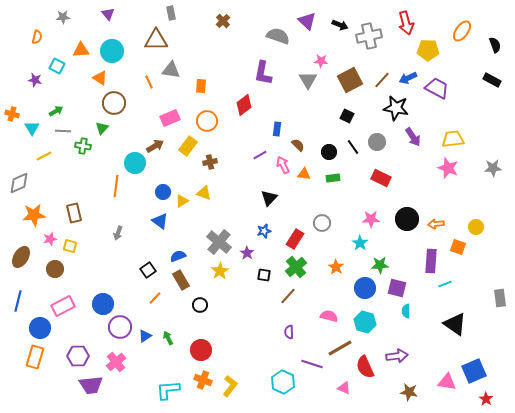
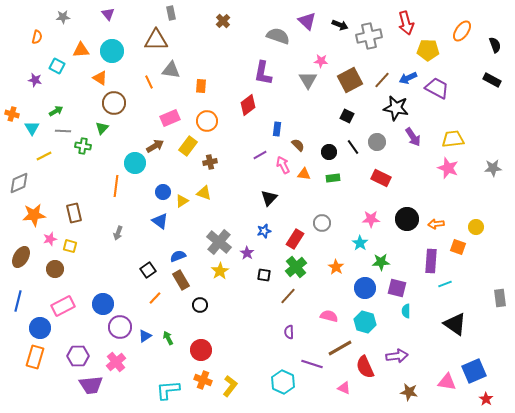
red diamond at (244, 105): moved 4 px right
green star at (380, 265): moved 1 px right, 3 px up
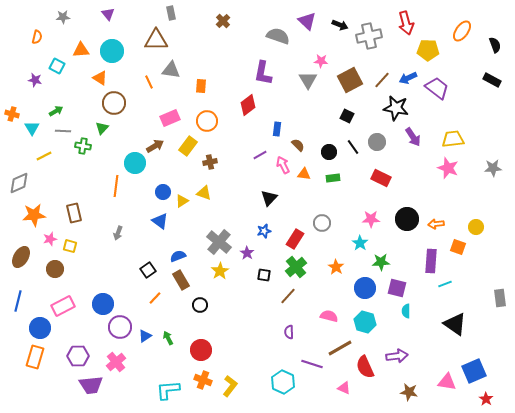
purple trapezoid at (437, 88): rotated 10 degrees clockwise
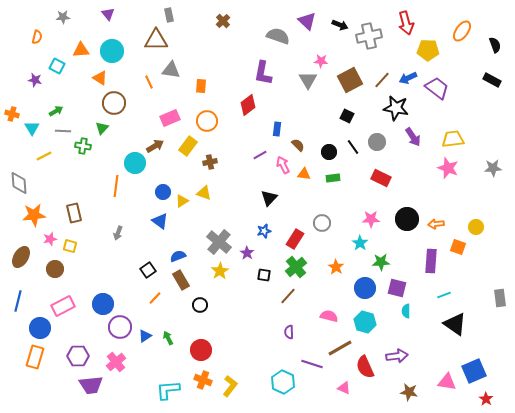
gray rectangle at (171, 13): moved 2 px left, 2 px down
gray diamond at (19, 183): rotated 70 degrees counterclockwise
cyan line at (445, 284): moved 1 px left, 11 px down
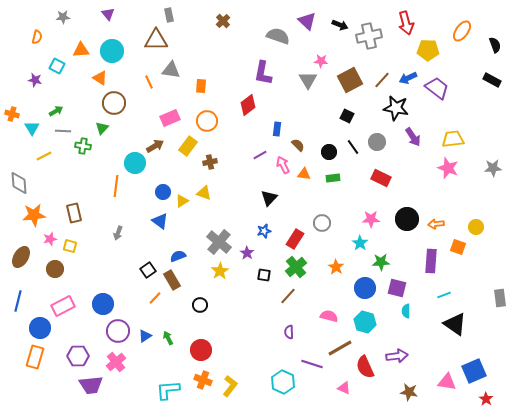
brown rectangle at (181, 280): moved 9 px left
purple circle at (120, 327): moved 2 px left, 4 px down
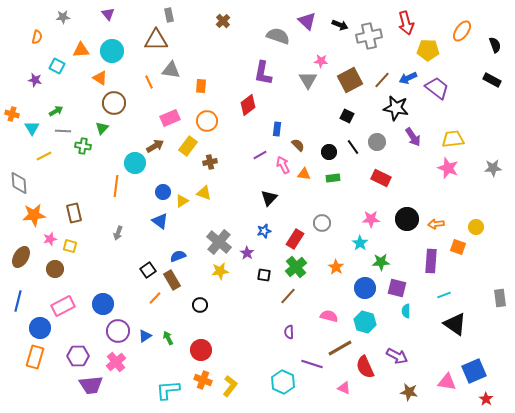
yellow star at (220, 271): rotated 24 degrees clockwise
purple arrow at (397, 356): rotated 35 degrees clockwise
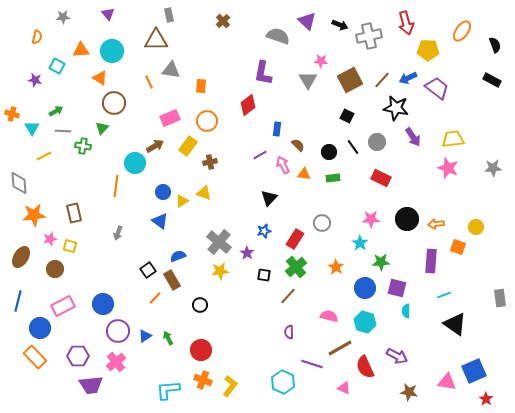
orange rectangle at (35, 357): rotated 60 degrees counterclockwise
